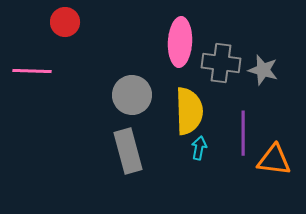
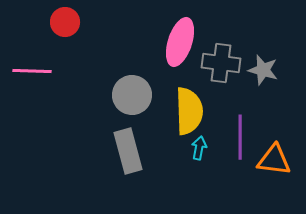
pink ellipse: rotated 15 degrees clockwise
purple line: moved 3 px left, 4 px down
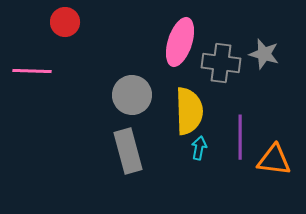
gray star: moved 1 px right, 16 px up
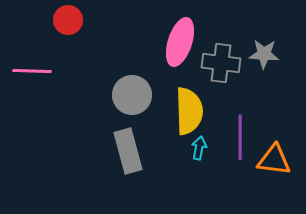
red circle: moved 3 px right, 2 px up
gray star: rotated 12 degrees counterclockwise
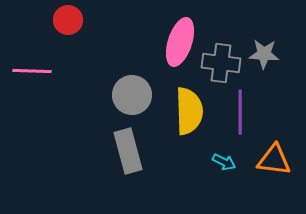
purple line: moved 25 px up
cyan arrow: moved 25 px right, 14 px down; rotated 105 degrees clockwise
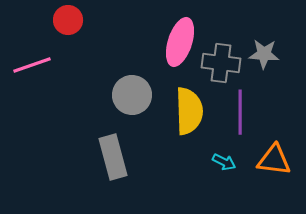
pink line: moved 6 px up; rotated 21 degrees counterclockwise
gray rectangle: moved 15 px left, 6 px down
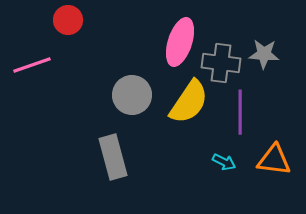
yellow semicircle: moved 9 px up; rotated 36 degrees clockwise
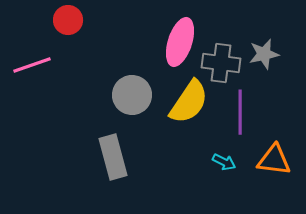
gray star: rotated 16 degrees counterclockwise
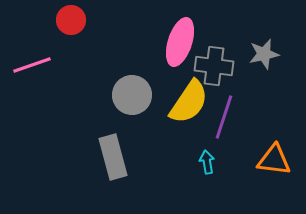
red circle: moved 3 px right
gray cross: moved 7 px left, 3 px down
purple line: moved 16 px left, 5 px down; rotated 18 degrees clockwise
cyan arrow: moved 17 px left; rotated 125 degrees counterclockwise
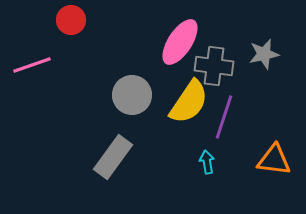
pink ellipse: rotated 15 degrees clockwise
gray rectangle: rotated 51 degrees clockwise
